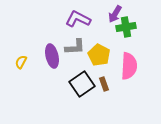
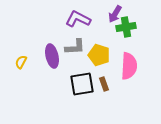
yellow pentagon: rotated 10 degrees counterclockwise
black square: rotated 25 degrees clockwise
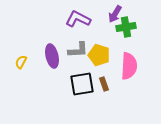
gray L-shape: moved 3 px right, 3 px down
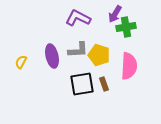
purple L-shape: moved 1 px up
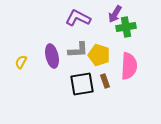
brown rectangle: moved 1 px right, 3 px up
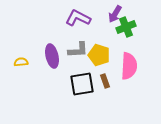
green cross: rotated 12 degrees counterclockwise
yellow semicircle: rotated 56 degrees clockwise
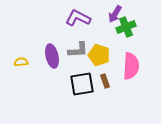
pink semicircle: moved 2 px right
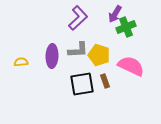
purple L-shape: rotated 110 degrees clockwise
purple ellipse: rotated 15 degrees clockwise
pink semicircle: rotated 68 degrees counterclockwise
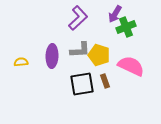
gray L-shape: moved 2 px right
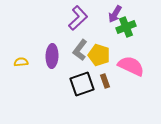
gray L-shape: rotated 130 degrees clockwise
black square: rotated 10 degrees counterclockwise
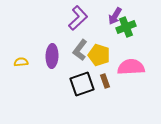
purple arrow: moved 2 px down
pink semicircle: moved 1 px down; rotated 28 degrees counterclockwise
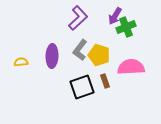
black square: moved 3 px down
